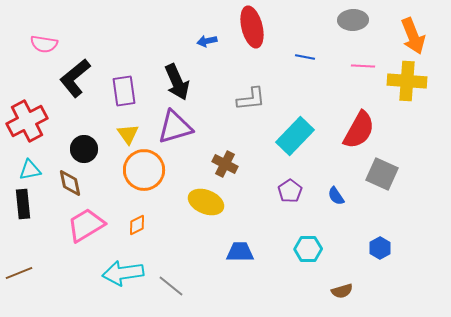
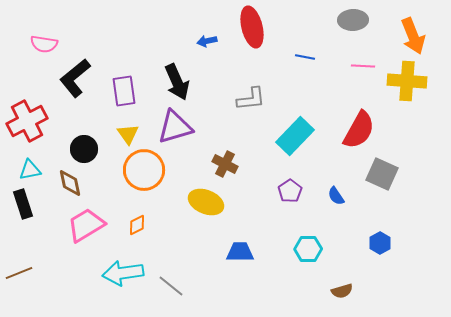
black rectangle: rotated 12 degrees counterclockwise
blue hexagon: moved 5 px up
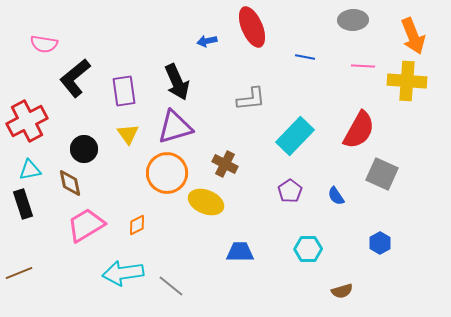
red ellipse: rotated 9 degrees counterclockwise
orange circle: moved 23 px right, 3 px down
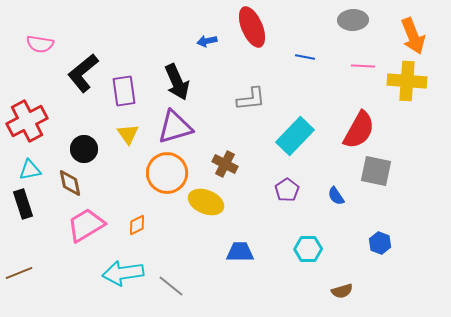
pink semicircle: moved 4 px left
black L-shape: moved 8 px right, 5 px up
gray square: moved 6 px left, 3 px up; rotated 12 degrees counterclockwise
purple pentagon: moved 3 px left, 1 px up
blue hexagon: rotated 10 degrees counterclockwise
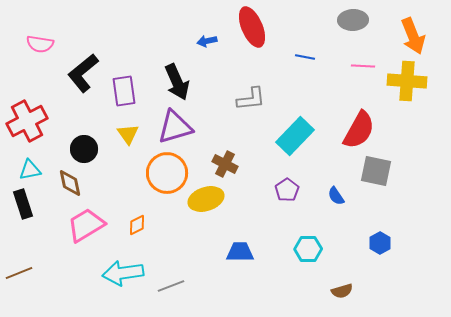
yellow ellipse: moved 3 px up; rotated 40 degrees counterclockwise
blue hexagon: rotated 10 degrees clockwise
gray line: rotated 60 degrees counterclockwise
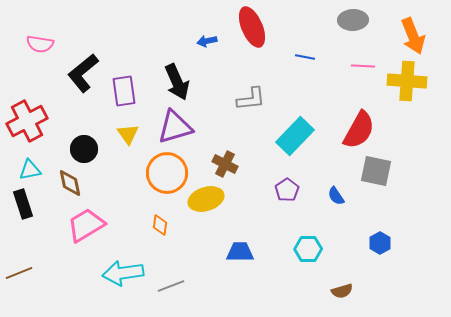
orange diamond: moved 23 px right; rotated 55 degrees counterclockwise
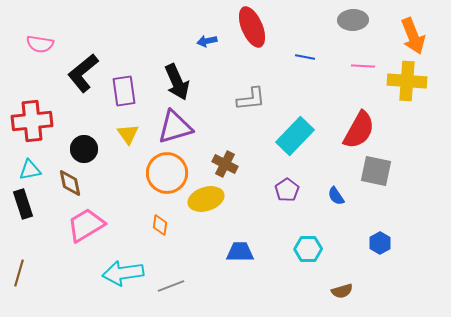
red cross: moved 5 px right; rotated 21 degrees clockwise
brown line: rotated 52 degrees counterclockwise
